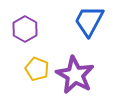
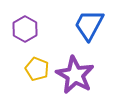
blue trapezoid: moved 4 px down
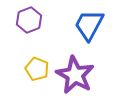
purple hexagon: moved 4 px right, 9 px up; rotated 10 degrees clockwise
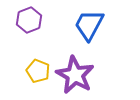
yellow pentagon: moved 1 px right, 2 px down
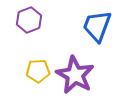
blue trapezoid: moved 8 px right, 1 px down; rotated 8 degrees counterclockwise
yellow pentagon: rotated 25 degrees counterclockwise
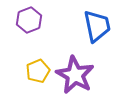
blue trapezoid: rotated 148 degrees clockwise
yellow pentagon: rotated 20 degrees counterclockwise
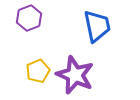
purple hexagon: moved 2 px up
purple star: rotated 6 degrees counterclockwise
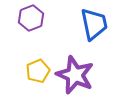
purple hexagon: moved 2 px right
blue trapezoid: moved 3 px left, 2 px up
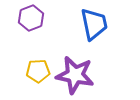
yellow pentagon: rotated 20 degrees clockwise
purple star: rotated 12 degrees counterclockwise
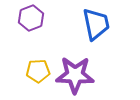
blue trapezoid: moved 2 px right
purple star: rotated 9 degrees counterclockwise
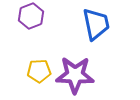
purple hexagon: moved 2 px up
yellow pentagon: moved 1 px right
